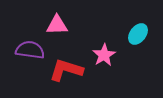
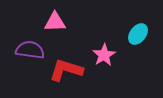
pink triangle: moved 2 px left, 3 px up
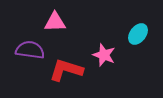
pink star: rotated 20 degrees counterclockwise
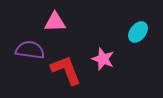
cyan ellipse: moved 2 px up
pink star: moved 1 px left, 4 px down
red L-shape: rotated 52 degrees clockwise
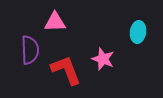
cyan ellipse: rotated 30 degrees counterclockwise
purple semicircle: rotated 80 degrees clockwise
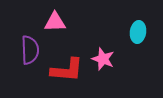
red L-shape: moved 1 px right; rotated 116 degrees clockwise
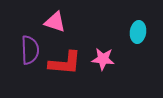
pink triangle: rotated 20 degrees clockwise
pink star: rotated 15 degrees counterclockwise
red L-shape: moved 2 px left, 7 px up
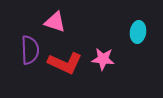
red L-shape: rotated 20 degrees clockwise
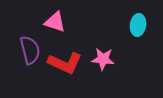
cyan ellipse: moved 7 px up
purple semicircle: rotated 12 degrees counterclockwise
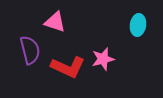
pink star: rotated 20 degrees counterclockwise
red L-shape: moved 3 px right, 4 px down
